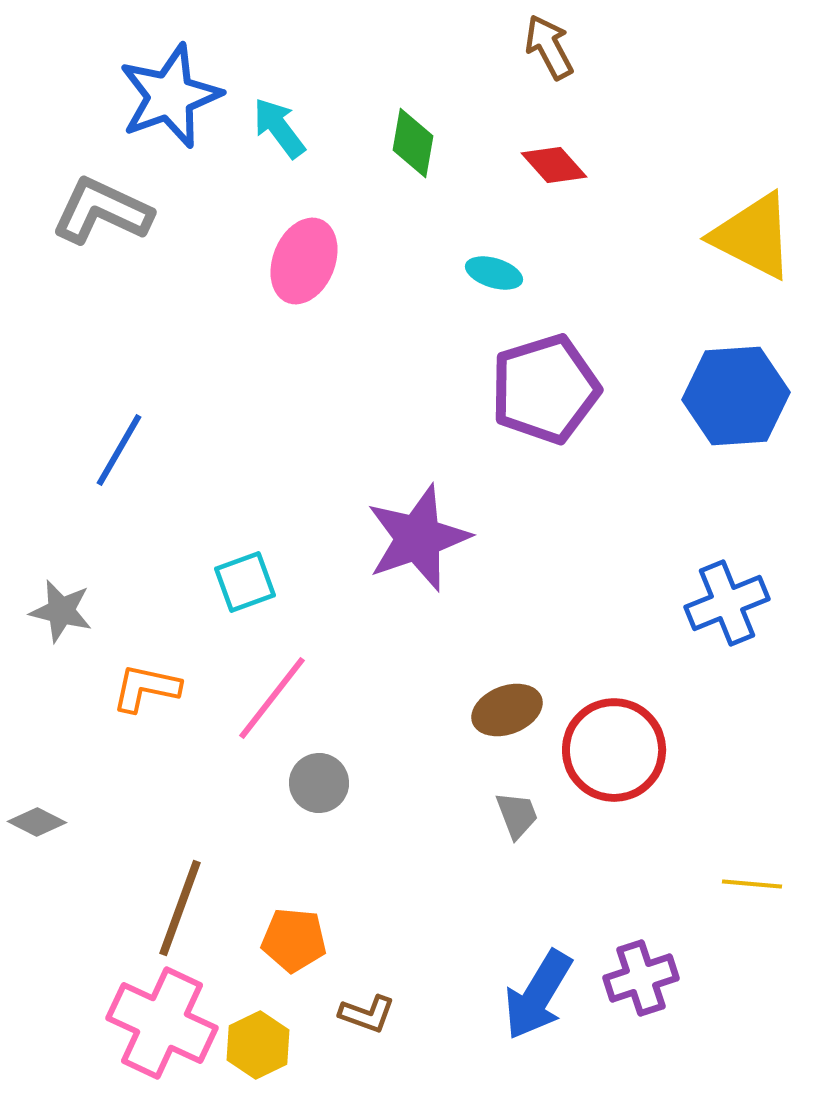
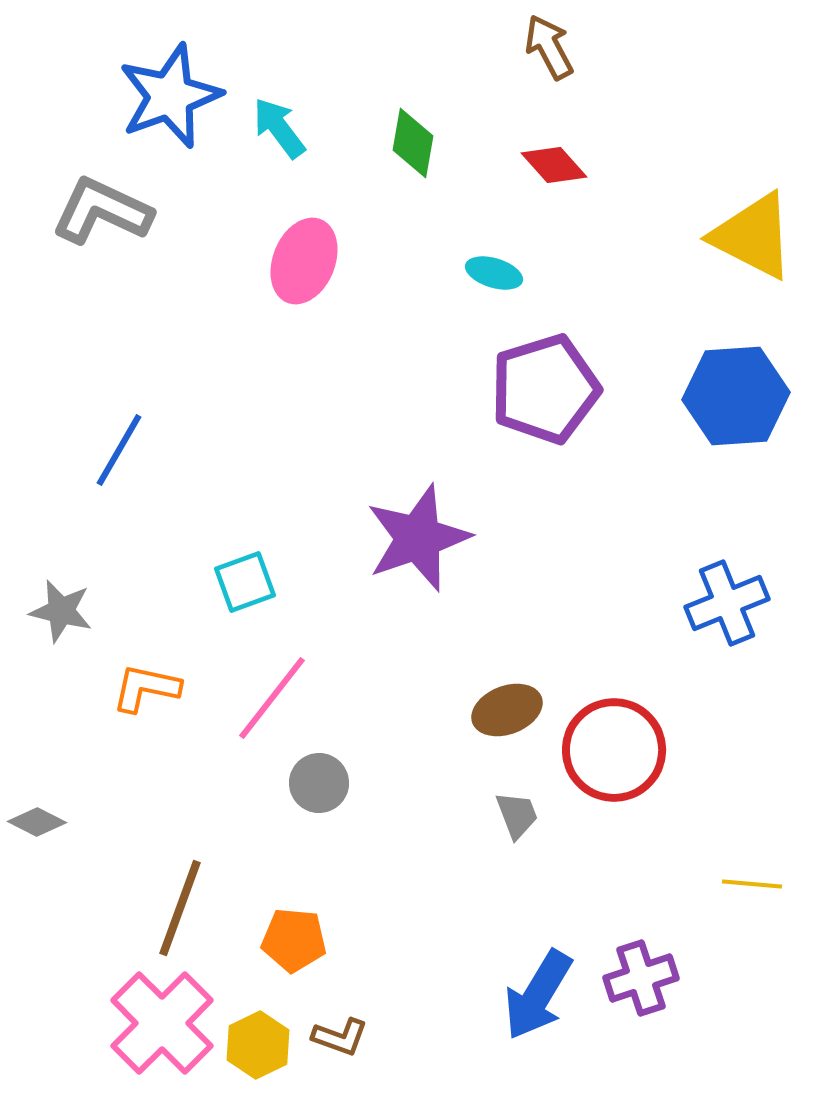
brown L-shape: moved 27 px left, 23 px down
pink cross: rotated 20 degrees clockwise
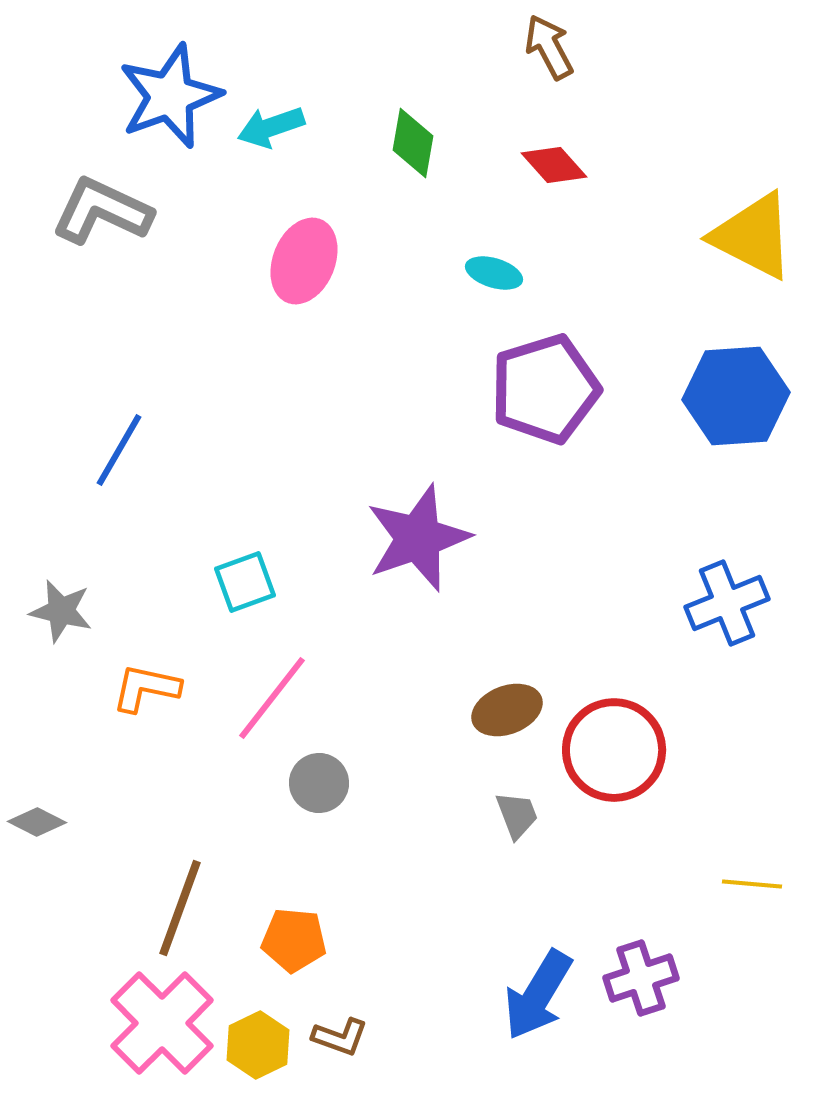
cyan arrow: moved 8 px left, 1 px up; rotated 72 degrees counterclockwise
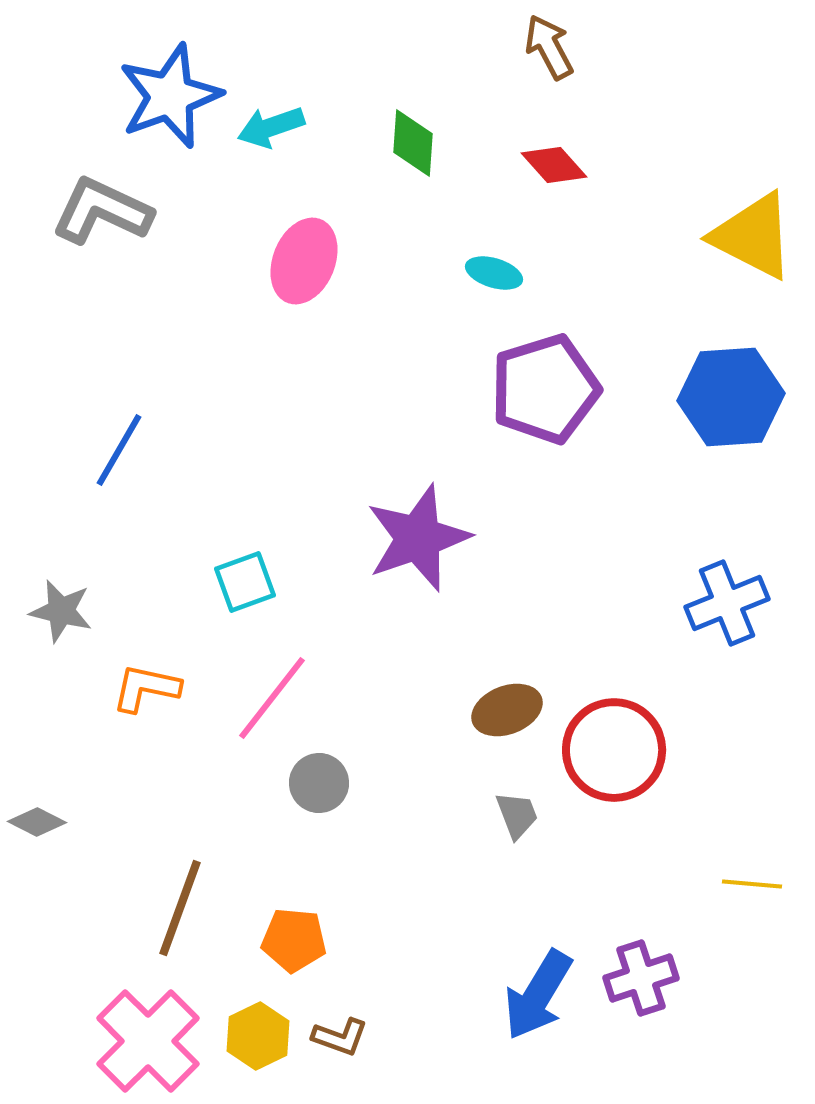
green diamond: rotated 6 degrees counterclockwise
blue hexagon: moved 5 px left, 1 px down
pink cross: moved 14 px left, 18 px down
yellow hexagon: moved 9 px up
